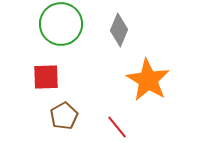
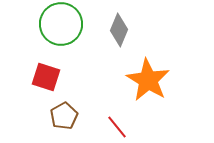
red square: rotated 20 degrees clockwise
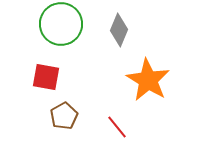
red square: rotated 8 degrees counterclockwise
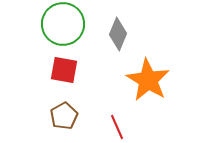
green circle: moved 2 px right
gray diamond: moved 1 px left, 4 px down
red square: moved 18 px right, 7 px up
red line: rotated 15 degrees clockwise
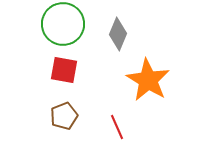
brown pentagon: rotated 8 degrees clockwise
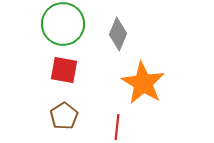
orange star: moved 5 px left, 3 px down
brown pentagon: rotated 12 degrees counterclockwise
red line: rotated 30 degrees clockwise
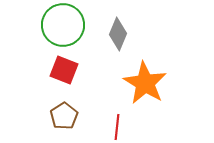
green circle: moved 1 px down
red square: rotated 12 degrees clockwise
orange star: moved 2 px right
